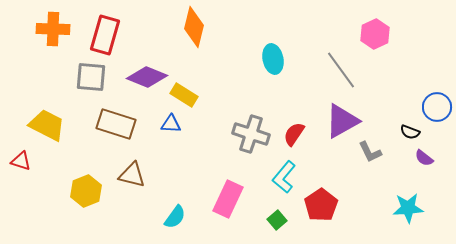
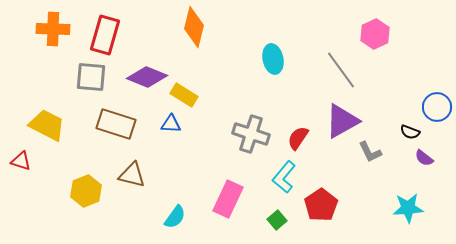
red semicircle: moved 4 px right, 4 px down
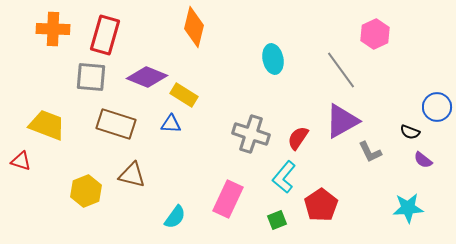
yellow trapezoid: rotated 6 degrees counterclockwise
purple semicircle: moved 1 px left, 2 px down
green square: rotated 18 degrees clockwise
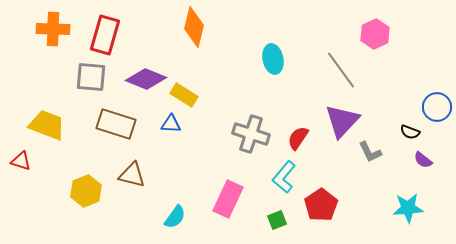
purple diamond: moved 1 px left, 2 px down
purple triangle: rotated 18 degrees counterclockwise
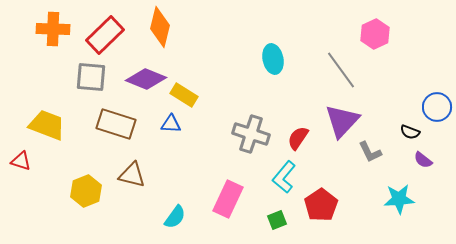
orange diamond: moved 34 px left
red rectangle: rotated 30 degrees clockwise
cyan star: moved 9 px left, 9 px up
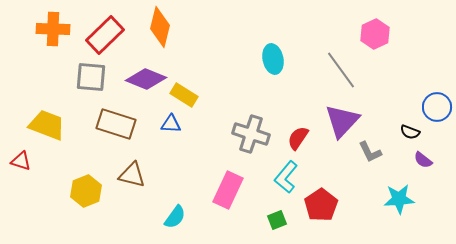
cyan L-shape: moved 2 px right
pink rectangle: moved 9 px up
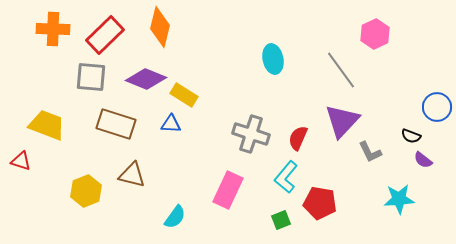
black semicircle: moved 1 px right, 4 px down
red semicircle: rotated 10 degrees counterclockwise
red pentagon: moved 1 px left, 2 px up; rotated 28 degrees counterclockwise
green square: moved 4 px right
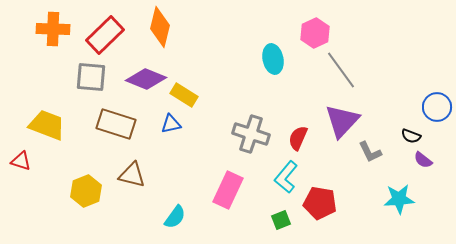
pink hexagon: moved 60 px left, 1 px up
blue triangle: rotated 15 degrees counterclockwise
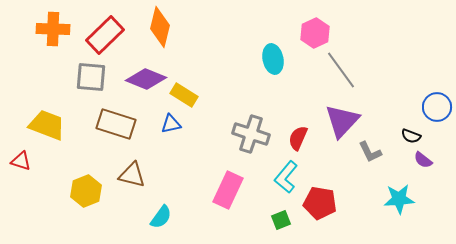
cyan semicircle: moved 14 px left
